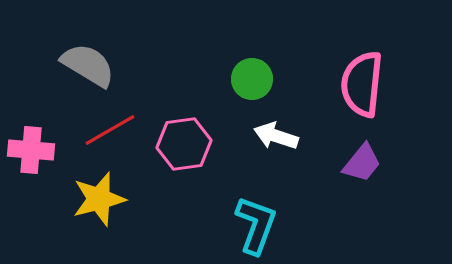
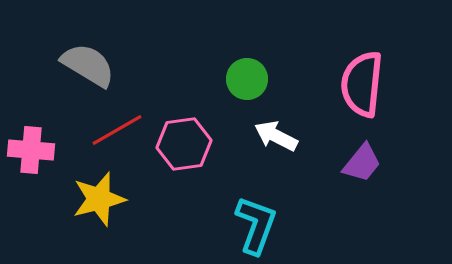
green circle: moved 5 px left
red line: moved 7 px right
white arrow: rotated 9 degrees clockwise
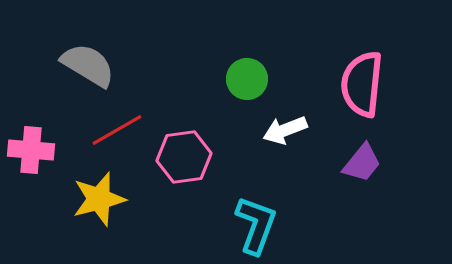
white arrow: moved 9 px right, 6 px up; rotated 48 degrees counterclockwise
pink hexagon: moved 13 px down
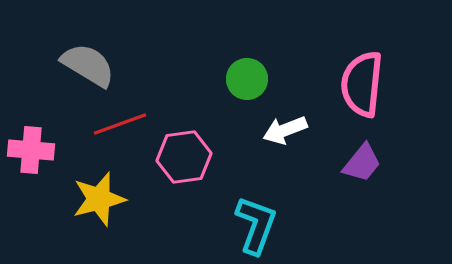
red line: moved 3 px right, 6 px up; rotated 10 degrees clockwise
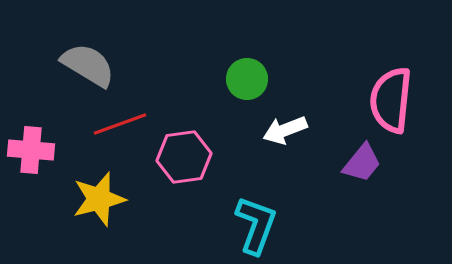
pink semicircle: moved 29 px right, 16 px down
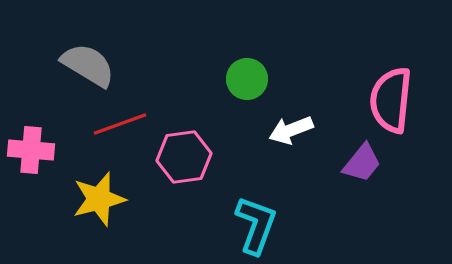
white arrow: moved 6 px right
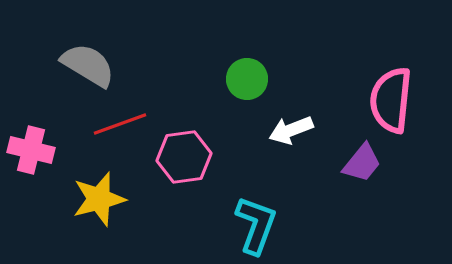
pink cross: rotated 9 degrees clockwise
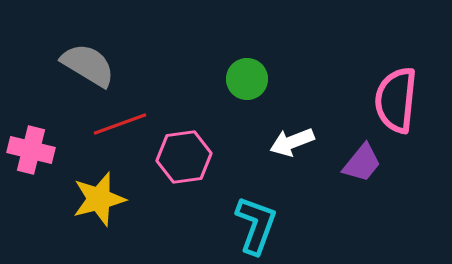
pink semicircle: moved 5 px right
white arrow: moved 1 px right, 12 px down
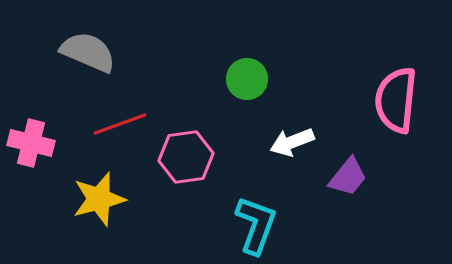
gray semicircle: moved 13 px up; rotated 8 degrees counterclockwise
pink cross: moved 7 px up
pink hexagon: moved 2 px right
purple trapezoid: moved 14 px left, 14 px down
